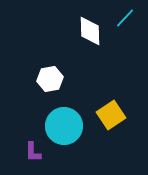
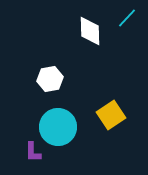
cyan line: moved 2 px right
cyan circle: moved 6 px left, 1 px down
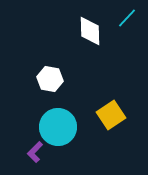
white hexagon: rotated 20 degrees clockwise
purple L-shape: moved 2 px right; rotated 45 degrees clockwise
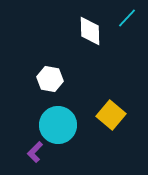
yellow square: rotated 16 degrees counterclockwise
cyan circle: moved 2 px up
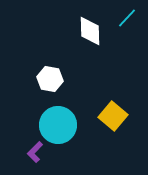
yellow square: moved 2 px right, 1 px down
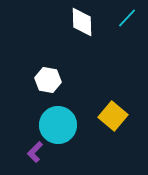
white diamond: moved 8 px left, 9 px up
white hexagon: moved 2 px left, 1 px down
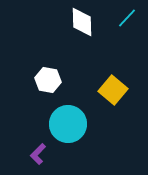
yellow square: moved 26 px up
cyan circle: moved 10 px right, 1 px up
purple L-shape: moved 3 px right, 2 px down
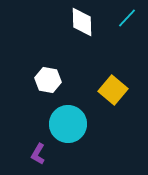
purple L-shape: rotated 15 degrees counterclockwise
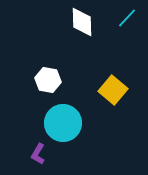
cyan circle: moved 5 px left, 1 px up
